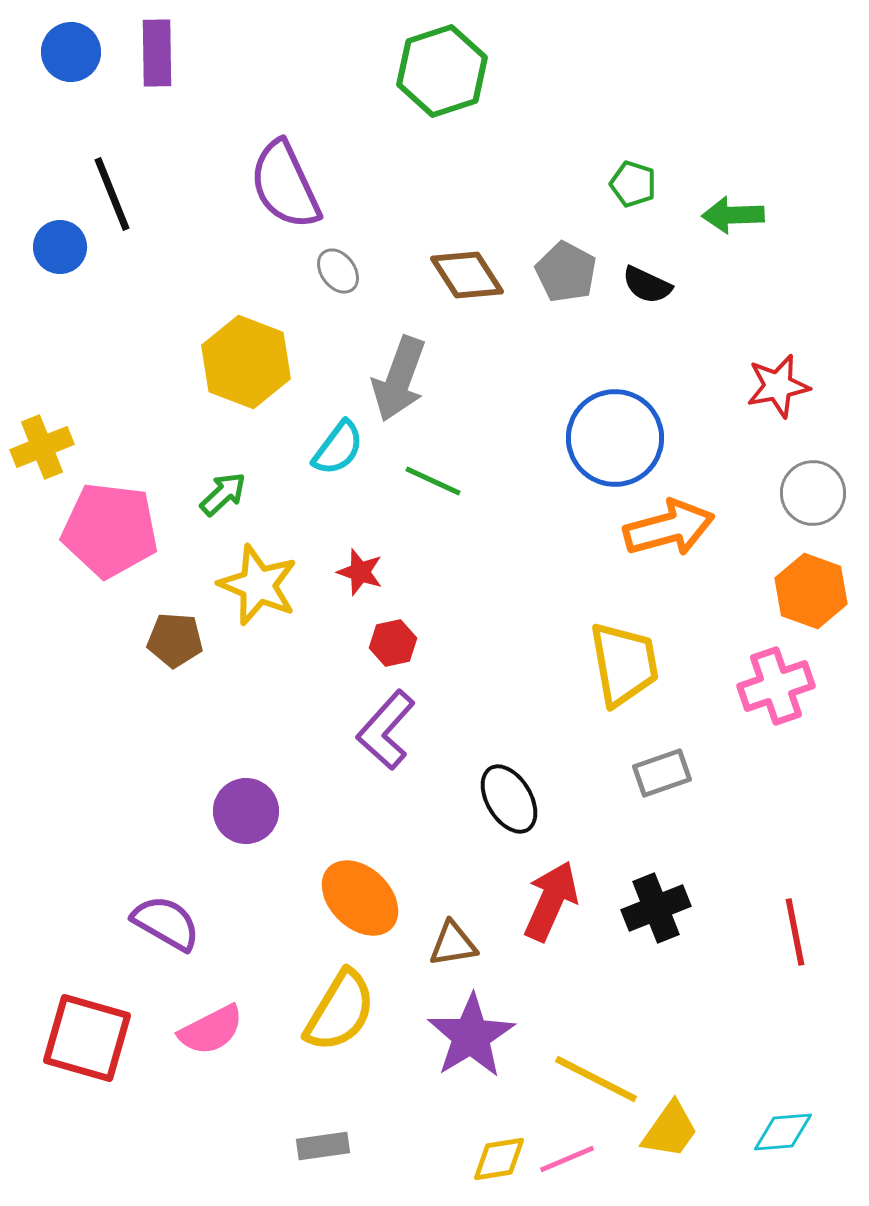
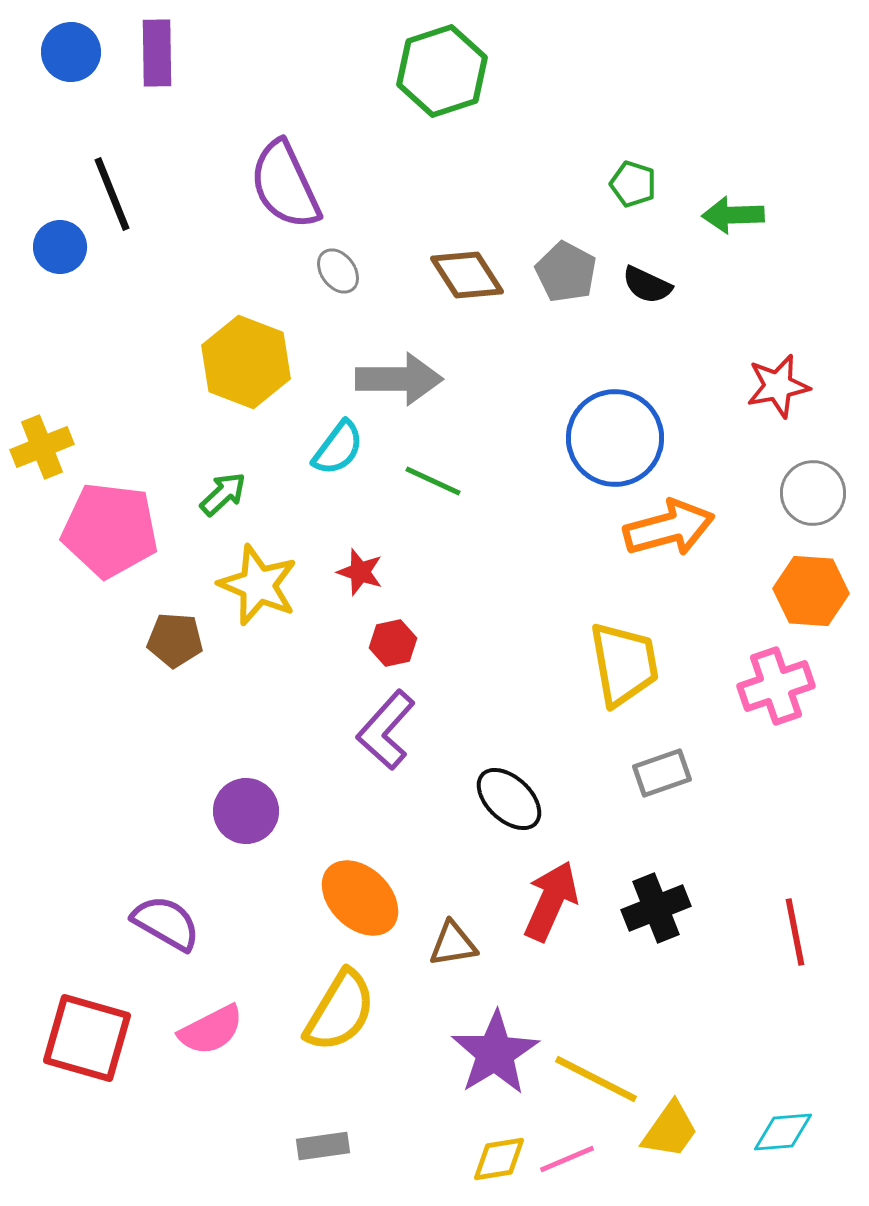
gray arrow at (399, 379): rotated 110 degrees counterclockwise
orange hexagon at (811, 591): rotated 16 degrees counterclockwise
black ellipse at (509, 799): rotated 16 degrees counterclockwise
purple star at (471, 1036): moved 24 px right, 17 px down
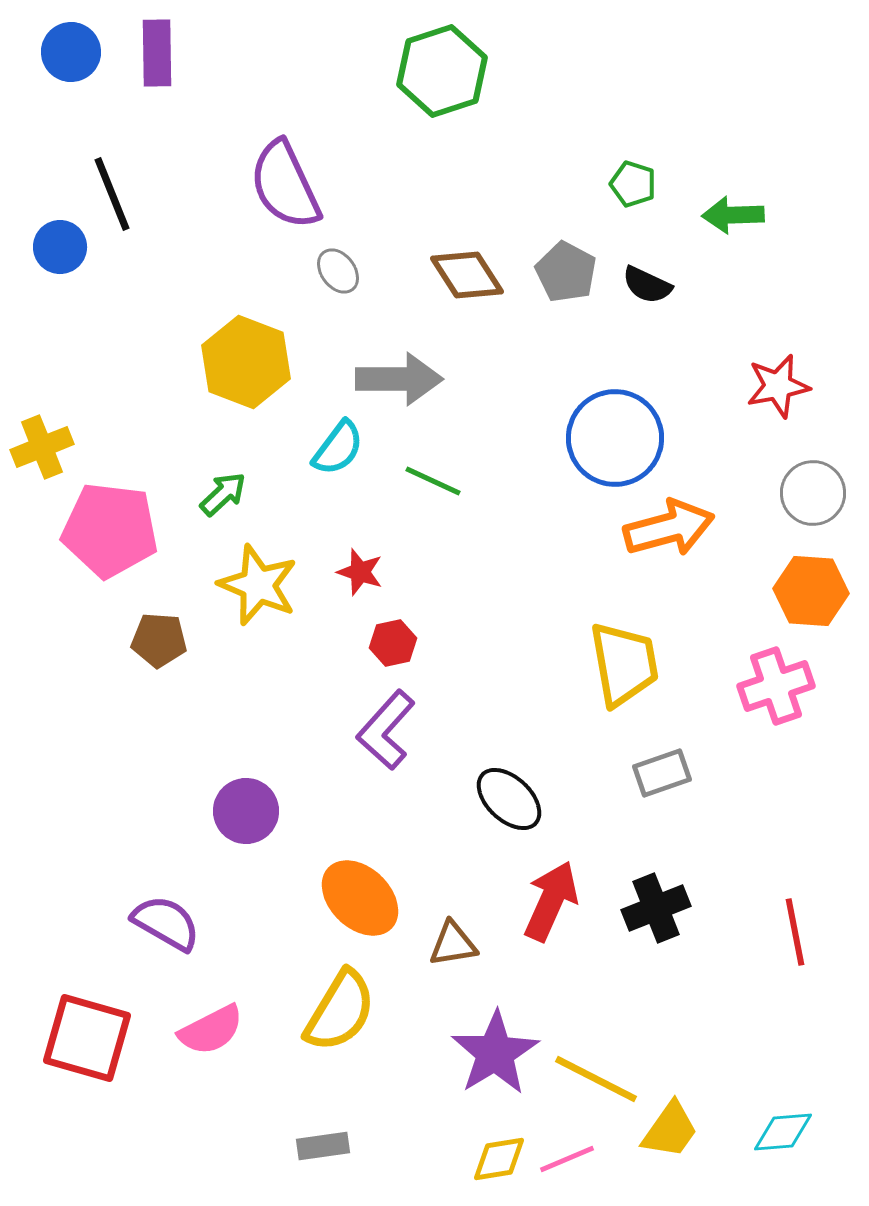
brown pentagon at (175, 640): moved 16 px left
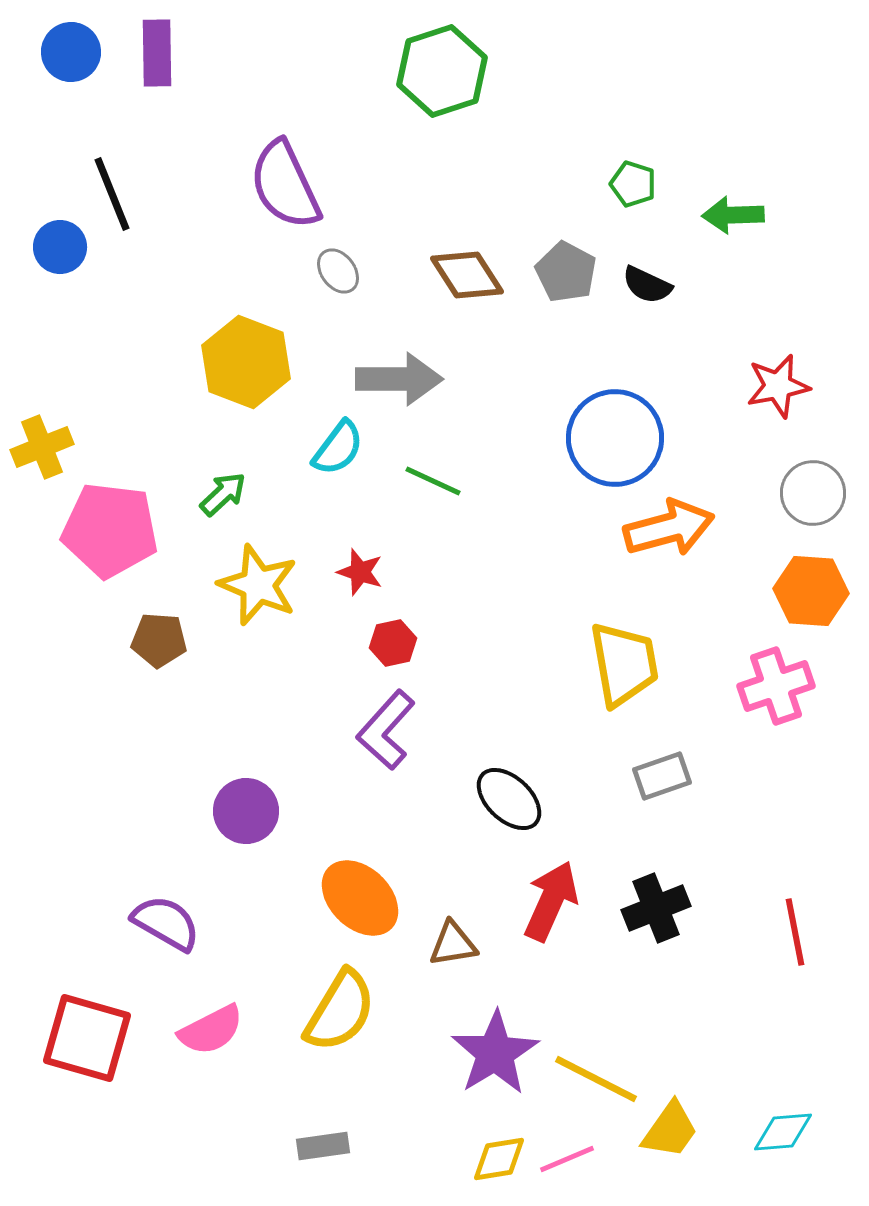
gray rectangle at (662, 773): moved 3 px down
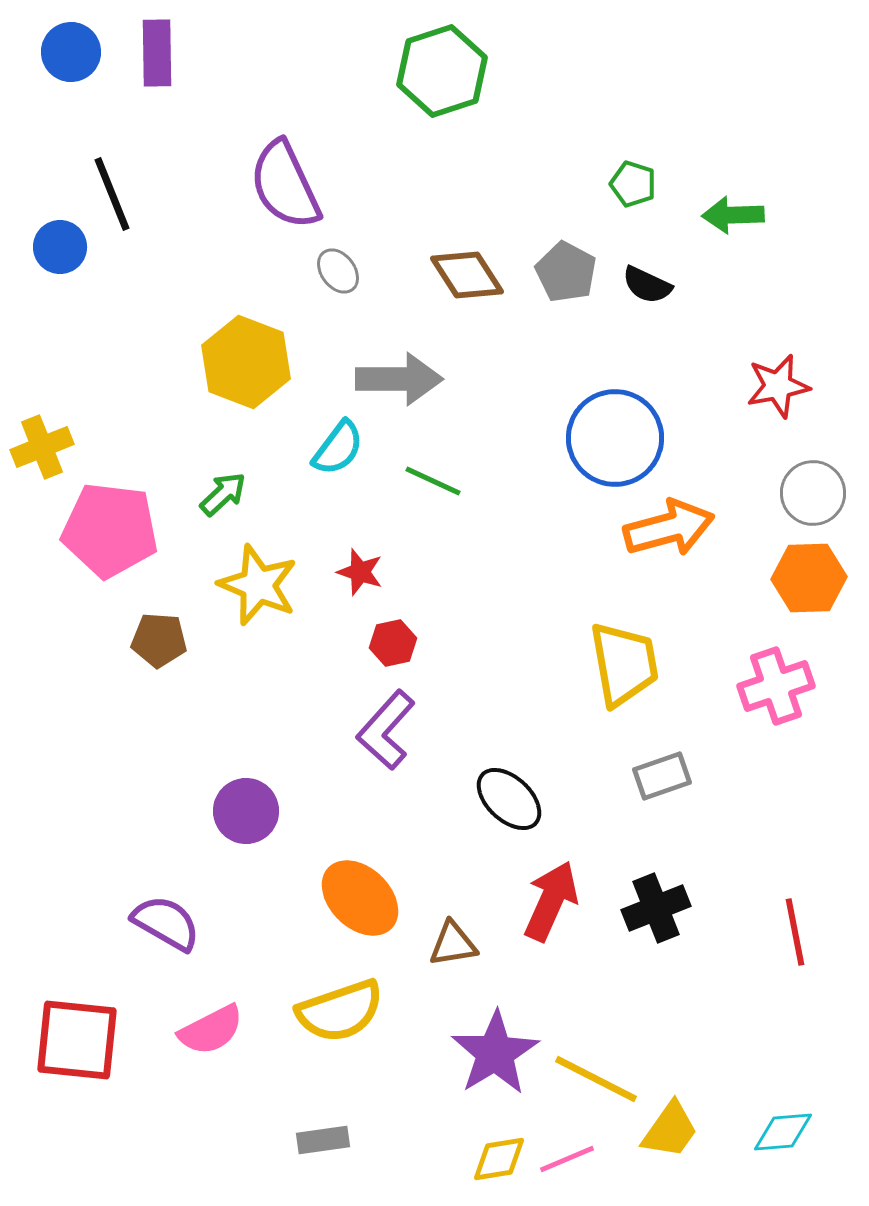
orange hexagon at (811, 591): moved 2 px left, 13 px up; rotated 6 degrees counterclockwise
yellow semicircle at (340, 1011): rotated 40 degrees clockwise
red square at (87, 1038): moved 10 px left, 2 px down; rotated 10 degrees counterclockwise
gray rectangle at (323, 1146): moved 6 px up
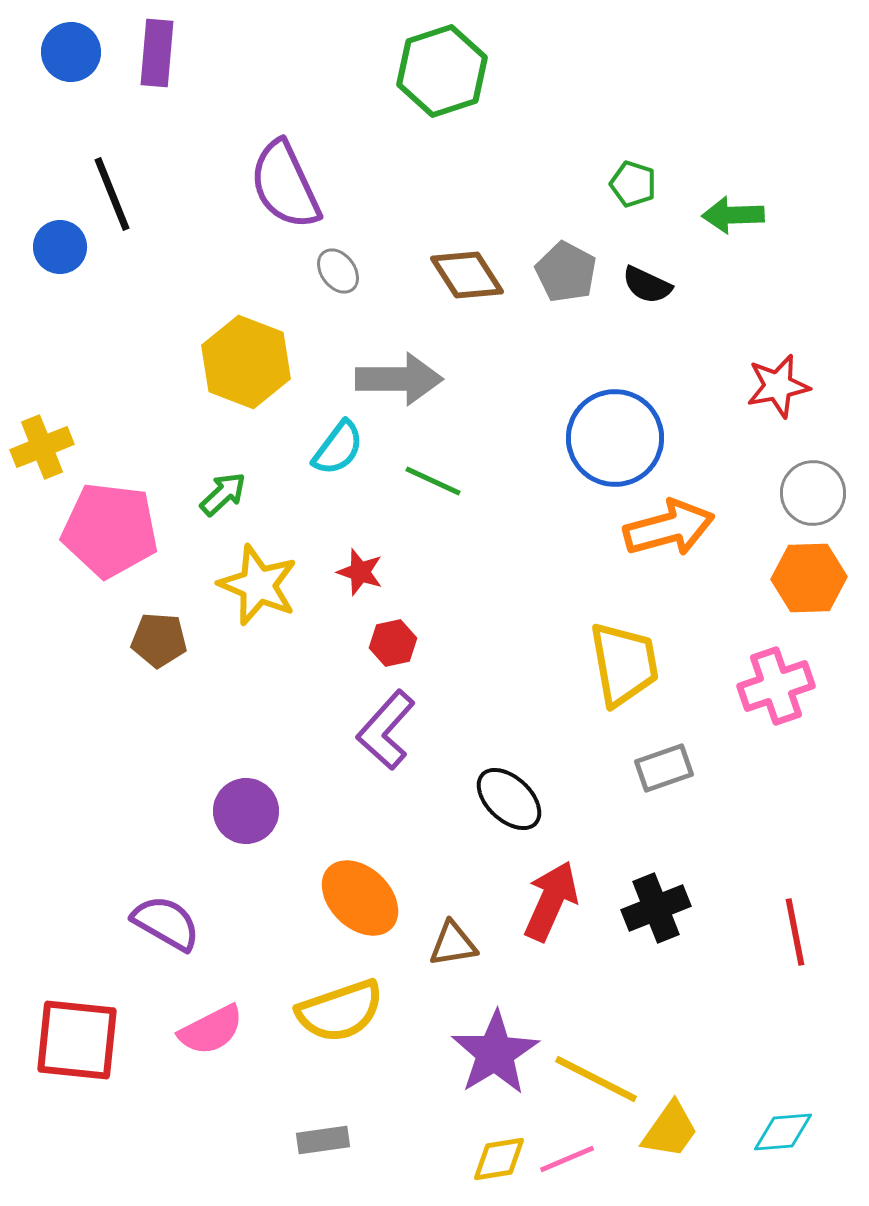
purple rectangle at (157, 53): rotated 6 degrees clockwise
gray rectangle at (662, 776): moved 2 px right, 8 px up
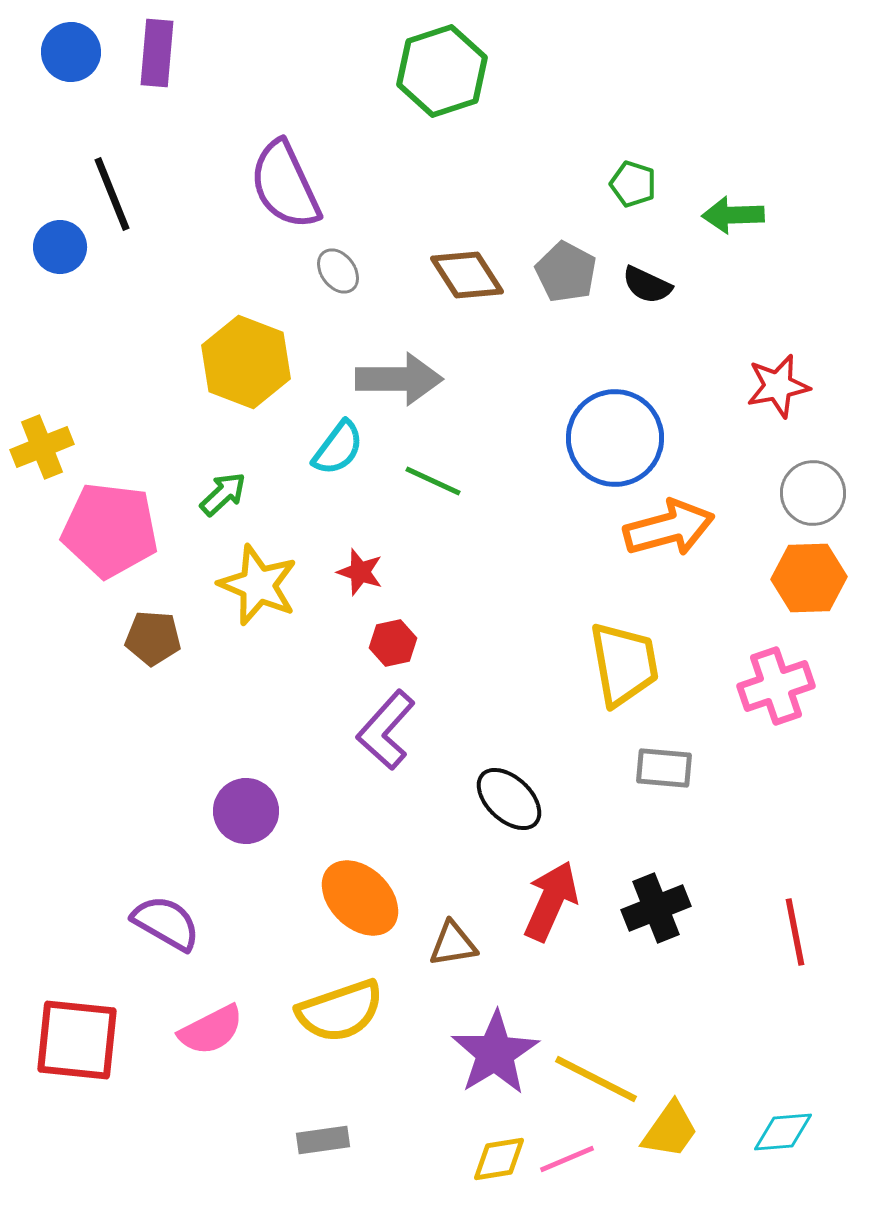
brown pentagon at (159, 640): moved 6 px left, 2 px up
gray rectangle at (664, 768): rotated 24 degrees clockwise
